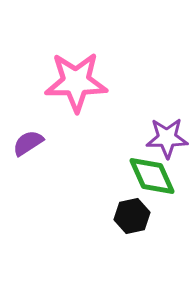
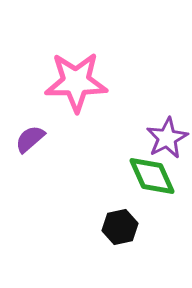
purple star: rotated 27 degrees counterclockwise
purple semicircle: moved 2 px right, 4 px up; rotated 8 degrees counterclockwise
black hexagon: moved 12 px left, 11 px down
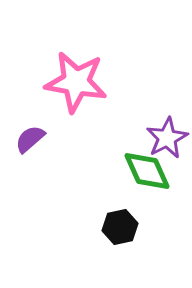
pink star: rotated 10 degrees clockwise
green diamond: moved 5 px left, 5 px up
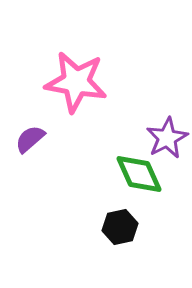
green diamond: moved 8 px left, 3 px down
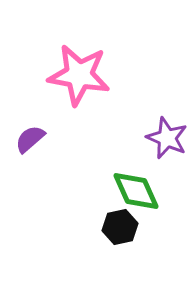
pink star: moved 3 px right, 7 px up
purple star: rotated 21 degrees counterclockwise
green diamond: moved 3 px left, 17 px down
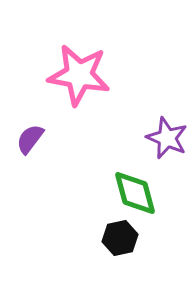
purple semicircle: rotated 12 degrees counterclockwise
green diamond: moved 1 px left, 2 px down; rotated 9 degrees clockwise
black hexagon: moved 11 px down
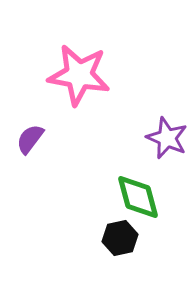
green diamond: moved 3 px right, 4 px down
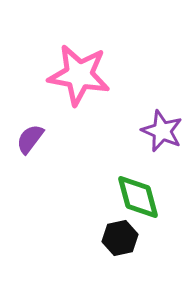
purple star: moved 5 px left, 7 px up
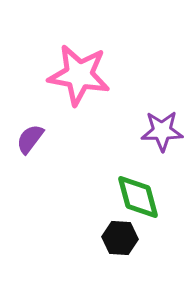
purple star: rotated 24 degrees counterclockwise
black hexagon: rotated 16 degrees clockwise
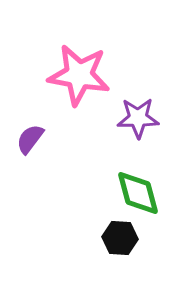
purple star: moved 24 px left, 13 px up
green diamond: moved 4 px up
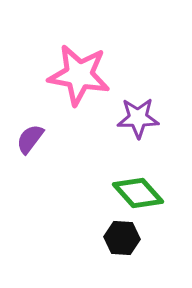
green diamond: rotated 27 degrees counterclockwise
black hexagon: moved 2 px right
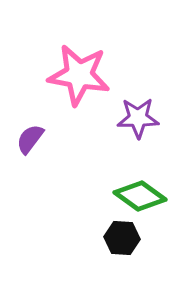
green diamond: moved 2 px right, 3 px down; rotated 12 degrees counterclockwise
